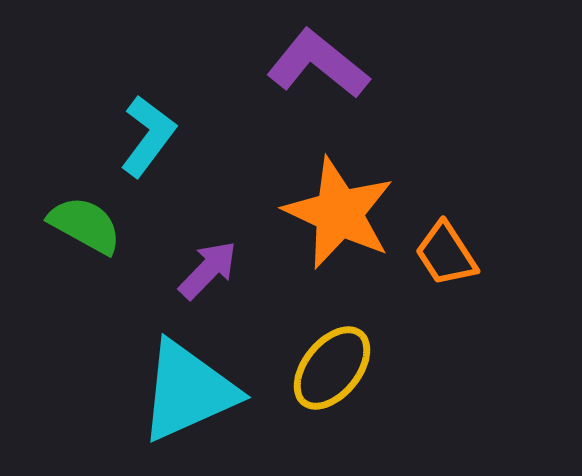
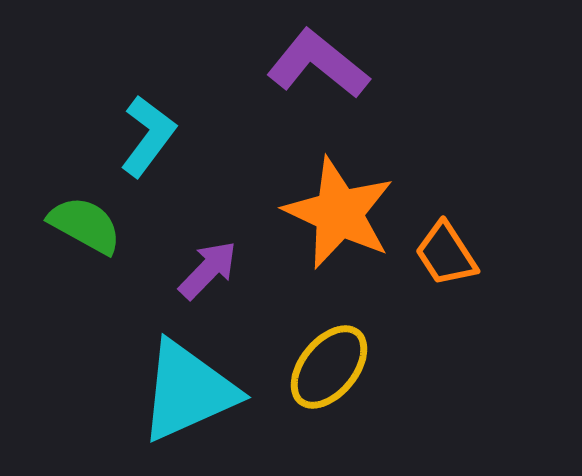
yellow ellipse: moved 3 px left, 1 px up
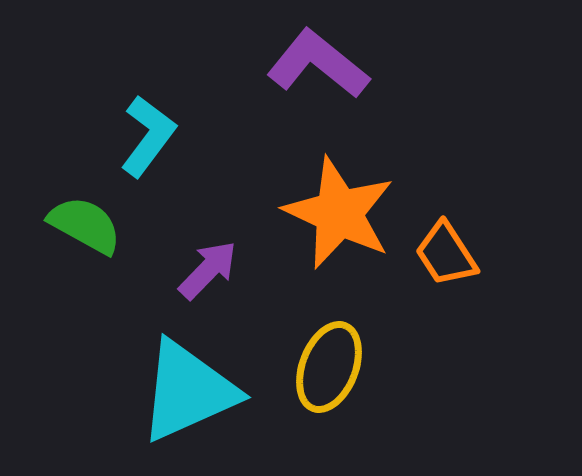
yellow ellipse: rotated 18 degrees counterclockwise
